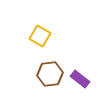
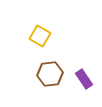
purple rectangle: moved 4 px right; rotated 18 degrees clockwise
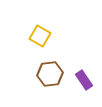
purple rectangle: moved 1 px down
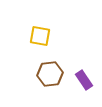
yellow square: rotated 20 degrees counterclockwise
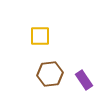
yellow square: rotated 10 degrees counterclockwise
